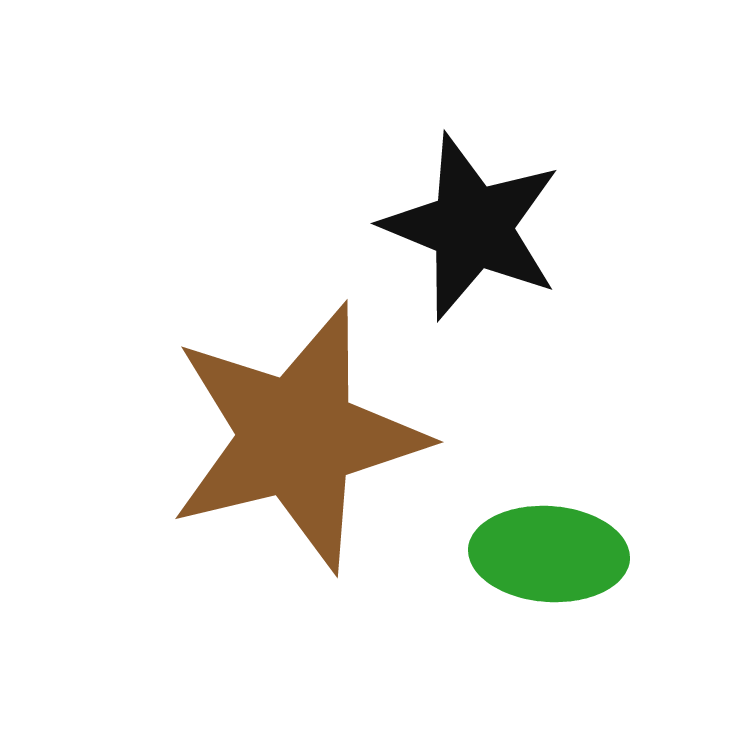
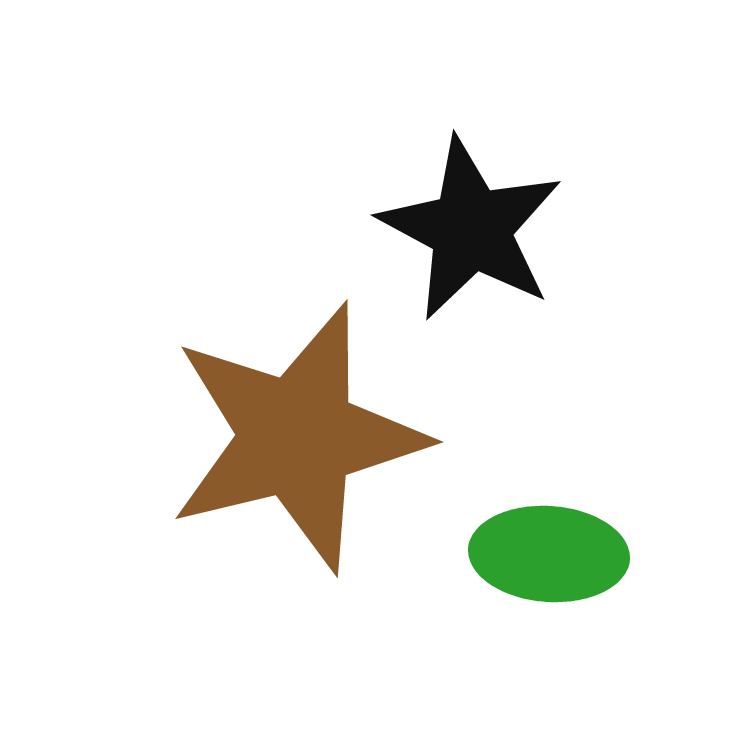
black star: moved 1 px left, 2 px down; rotated 6 degrees clockwise
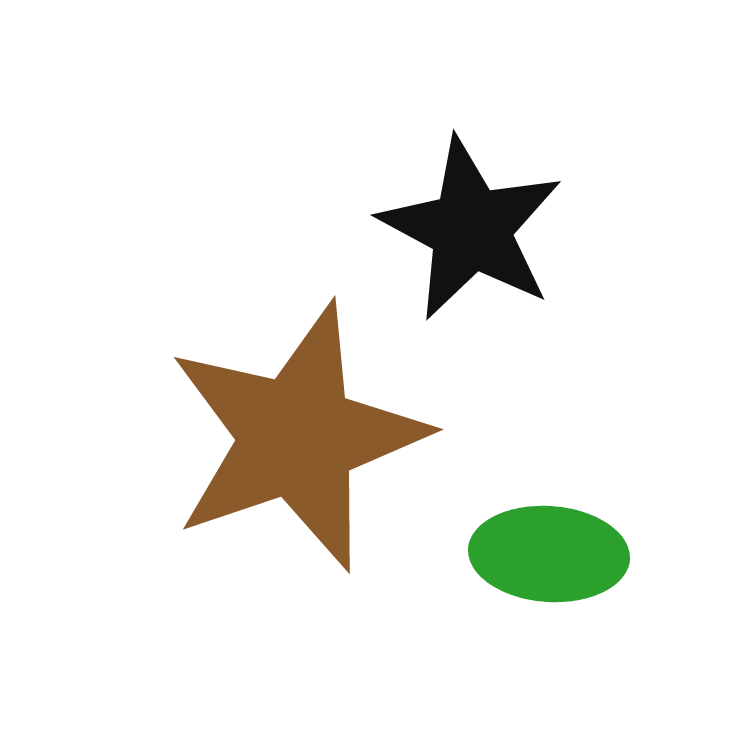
brown star: rotated 5 degrees counterclockwise
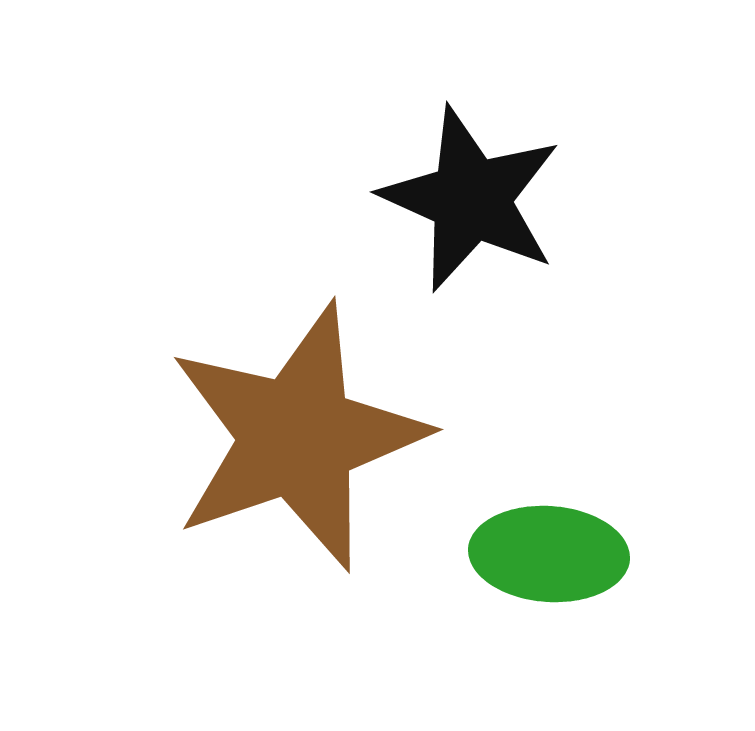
black star: moved 30 px up; rotated 4 degrees counterclockwise
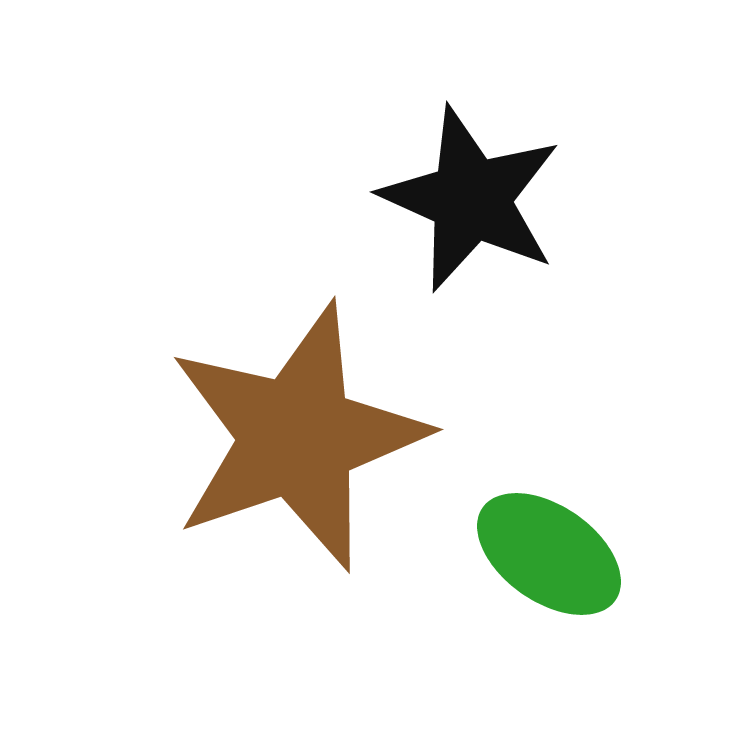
green ellipse: rotated 31 degrees clockwise
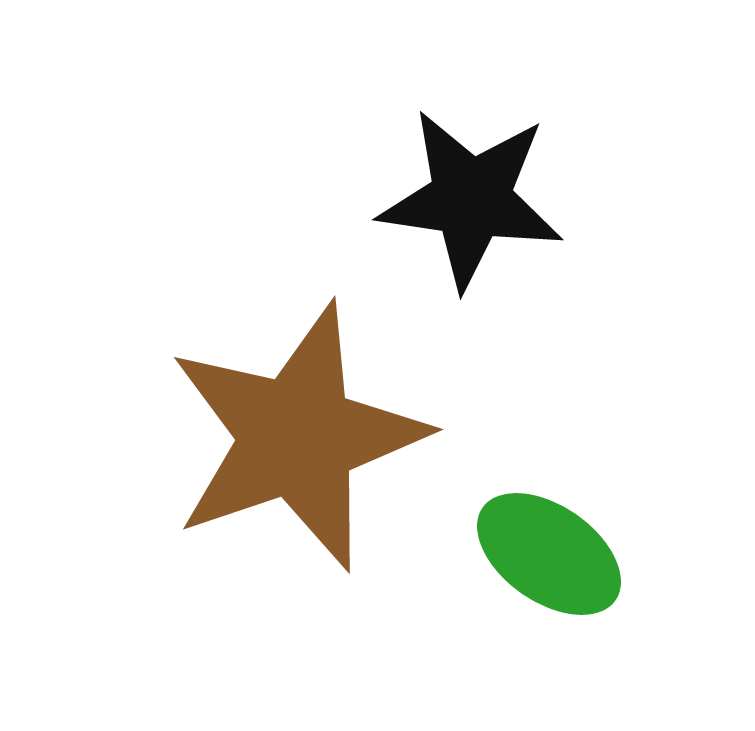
black star: rotated 16 degrees counterclockwise
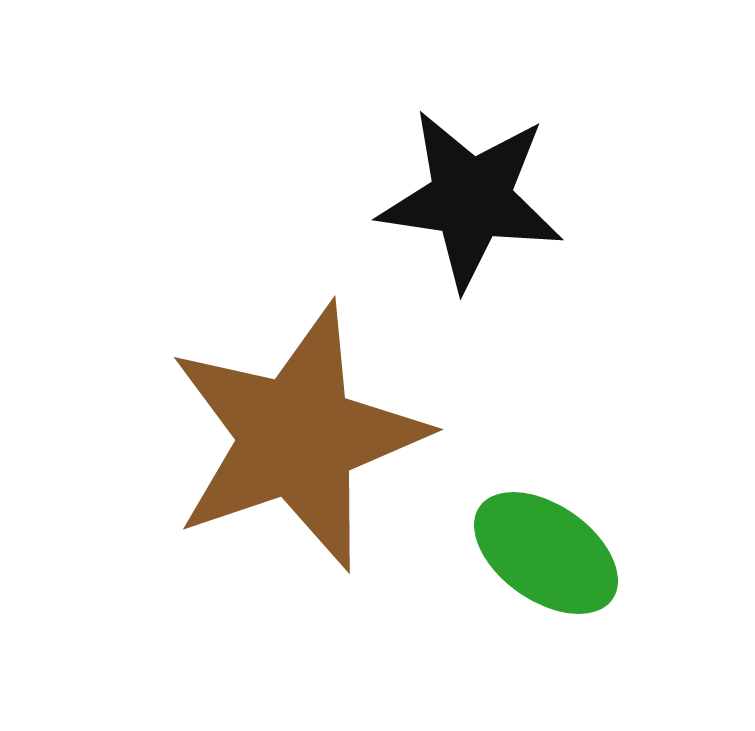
green ellipse: moved 3 px left, 1 px up
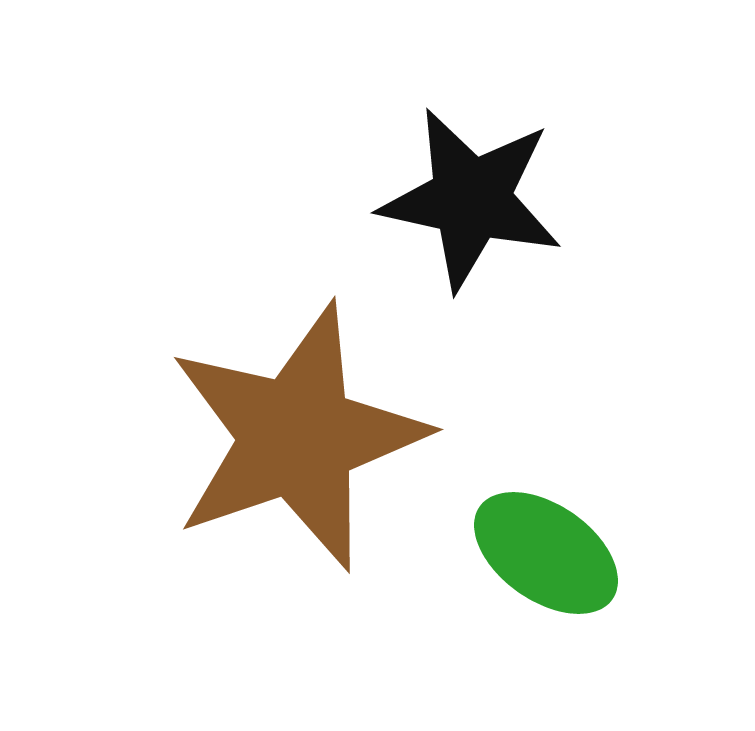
black star: rotated 4 degrees clockwise
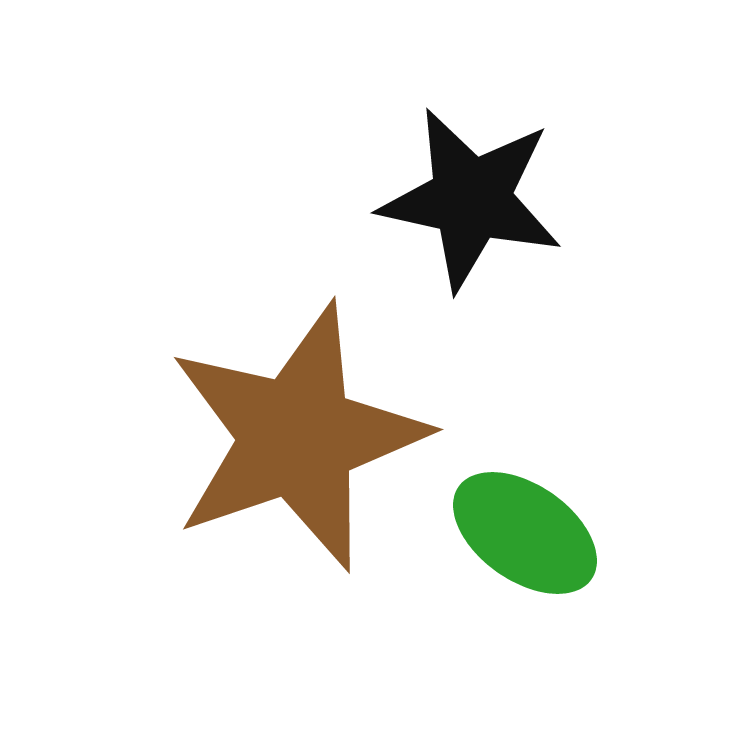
green ellipse: moved 21 px left, 20 px up
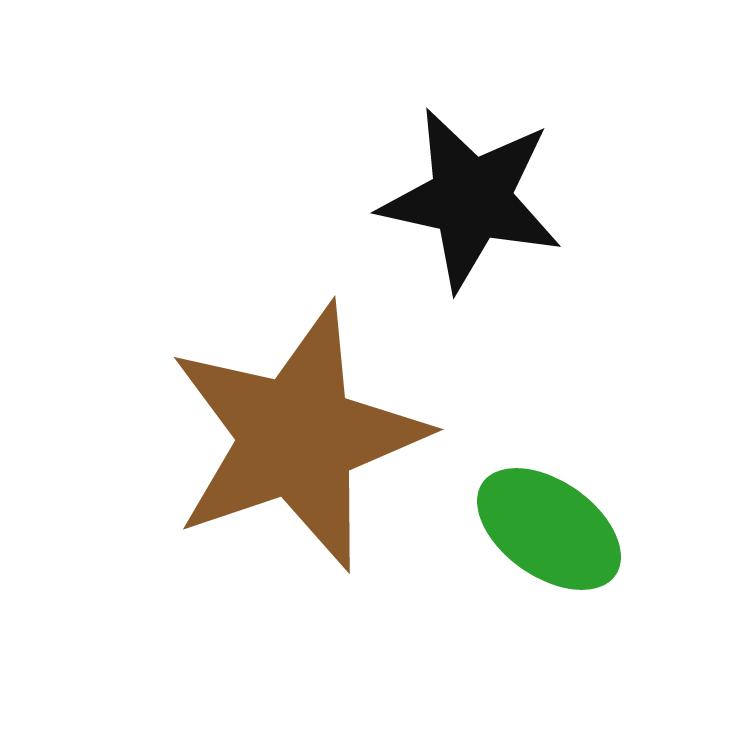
green ellipse: moved 24 px right, 4 px up
